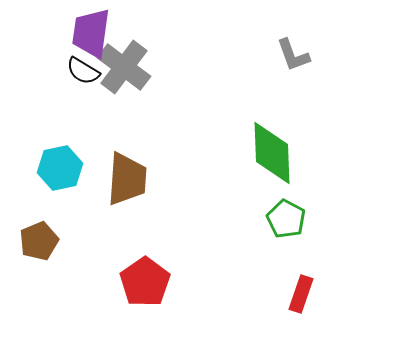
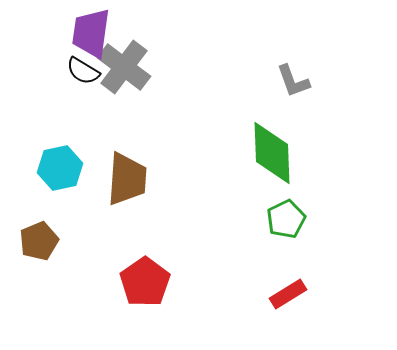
gray L-shape: moved 26 px down
green pentagon: rotated 18 degrees clockwise
red rectangle: moved 13 px left; rotated 39 degrees clockwise
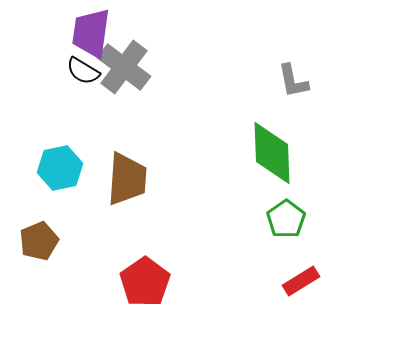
gray L-shape: rotated 9 degrees clockwise
green pentagon: rotated 9 degrees counterclockwise
red rectangle: moved 13 px right, 13 px up
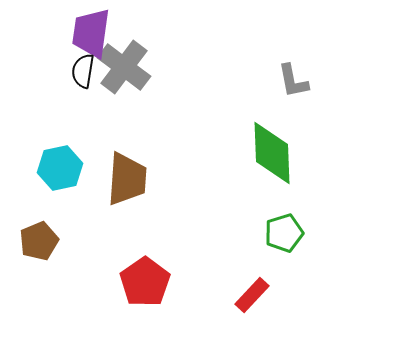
black semicircle: rotated 68 degrees clockwise
green pentagon: moved 2 px left, 14 px down; rotated 18 degrees clockwise
red rectangle: moved 49 px left, 14 px down; rotated 15 degrees counterclockwise
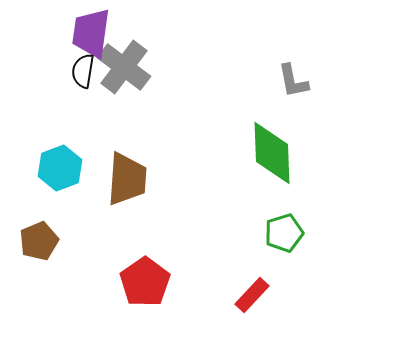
cyan hexagon: rotated 9 degrees counterclockwise
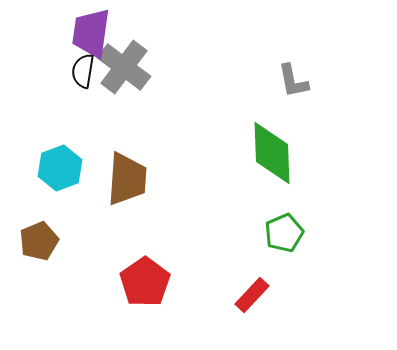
green pentagon: rotated 6 degrees counterclockwise
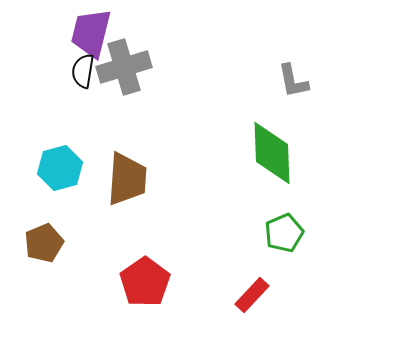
purple trapezoid: rotated 6 degrees clockwise
gray cross: rotated 36 degrees clockwise
cyan hexagon: rotated 6 degrees clockwise
brown pentagon: moved 5 px right, 2 px down
